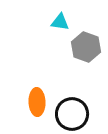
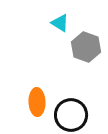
cyan triangle: moved 1 px down; rotated 24 degrees clockwise
black circle: moved 1 px left, 1 px down
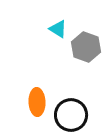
cyan triangle: moved 2 px left, 6 px down
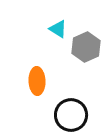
gray hexagon: rotated 16 degrees clockwise
orange ellipse: moved 21 px up
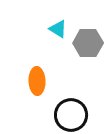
gray hexagon: moved 2 px right, 4 px up; rotated 24 degrees clockwise
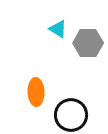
orange ellipse: moved 1 px left, 11 px down
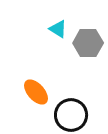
orange ellipse: rotated 40 degrees counterclockwise
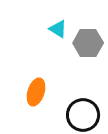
orange ellipse: rotated 60 degrees clockwise
black circle: moved 12 px right
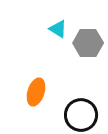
black circle: moved 2 px left
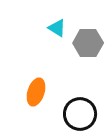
cyan triangle: moved 1 px left, 1 px up
black circle: moved 1 px left, 1 px up
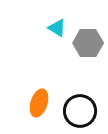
orange ellipse: moved 3 px right, 11 px down
black circle: moved 3 px up
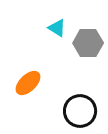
orange ellipse: moved 11 px left, 20 px up; rotated 28 degrees clockwise
